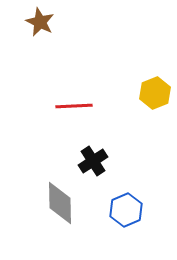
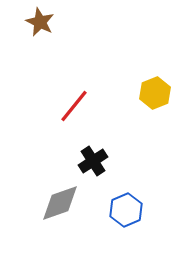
red line: rotated 48 degrees counterclockwise
gray diamond: rotated 72 degrees clockwise
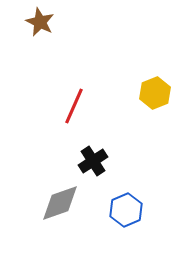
red line: rotated 15 degrees counterclockwise
